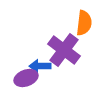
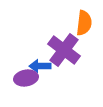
purple ellipse: rotated 10 degrees clockwise
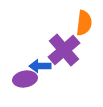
purple cross: rotated 12 degrees clockwise
purple ellipse: moved 1 px left, 1 px down
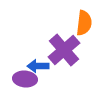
blue arrow: moved 2 px left
purple ellipse: rotated 15 degrees clockwise
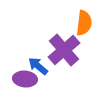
blue arrow: rotated 40 degrees clockwise
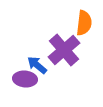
blue arrow: moved 1 px left, 1 px up
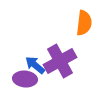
purple cross: moved 4 px left, 11 px down; rotated 12 degrees clockwise
blue arrow: moved 2 px left
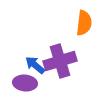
purple cross: rotated 12 degrees clockwise
purple ellipse: moved 4 px down
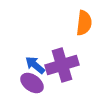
purple cross: moved 2 px right, 4 px down
purple ellipse: moved 7 px right; rotated 30 degrees clockwise
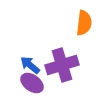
blue arrow: moved 5 px left
